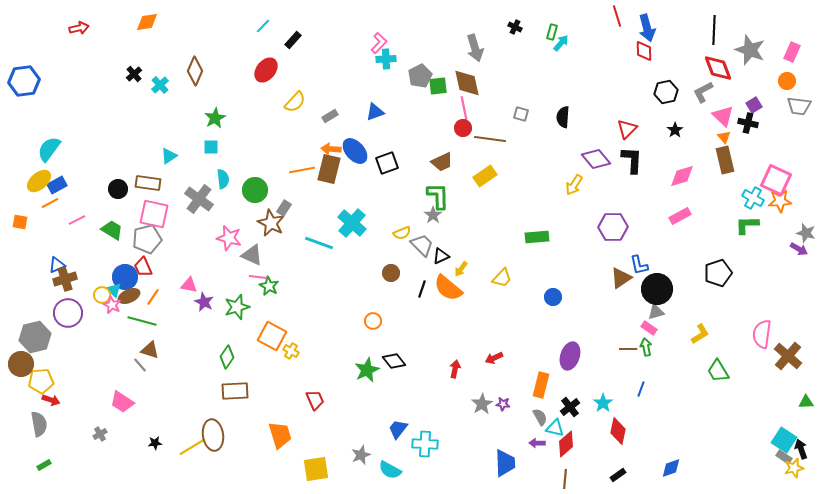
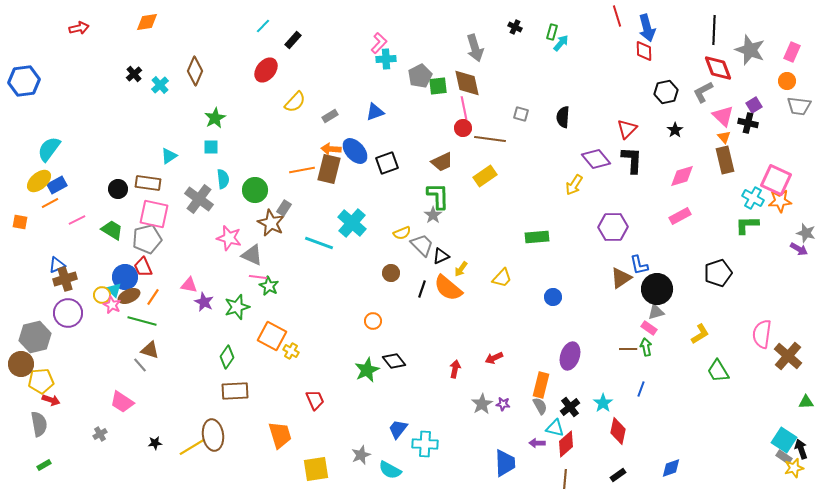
gray semicircle at (540, 417): moved 11 px up
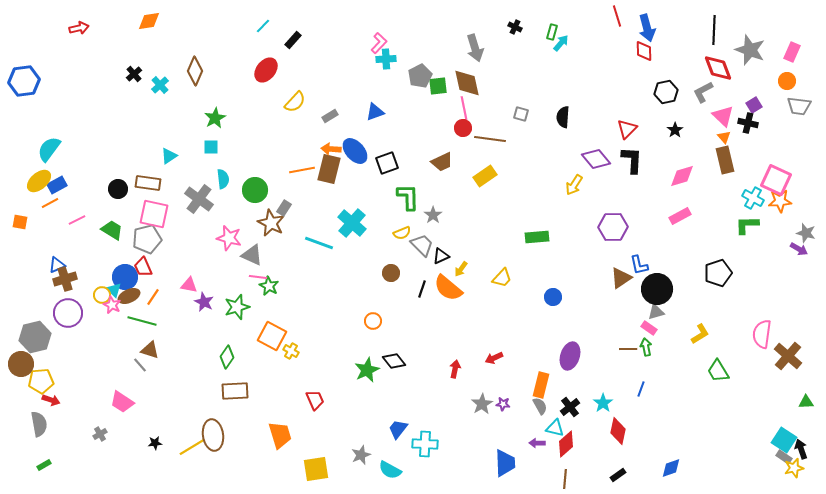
orange diamond at (147, 22): moved 2 px right, 1 px up
green L-shape at (438, 196): moved 30 px left, 1 px down
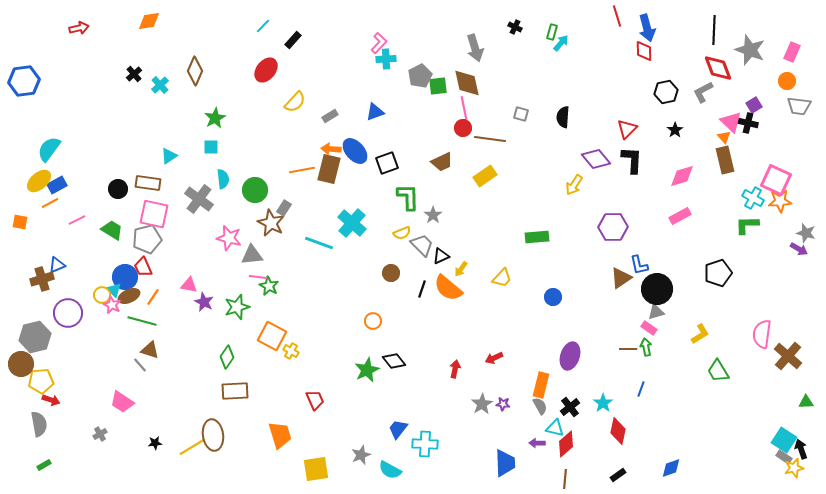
pink triangle at (723, 116): moved 8 px right, 6 px down
gray triangle at (252, 255): rotated 30 degrees counterclockwise
brown cross at (65, 279): moved 23 px left
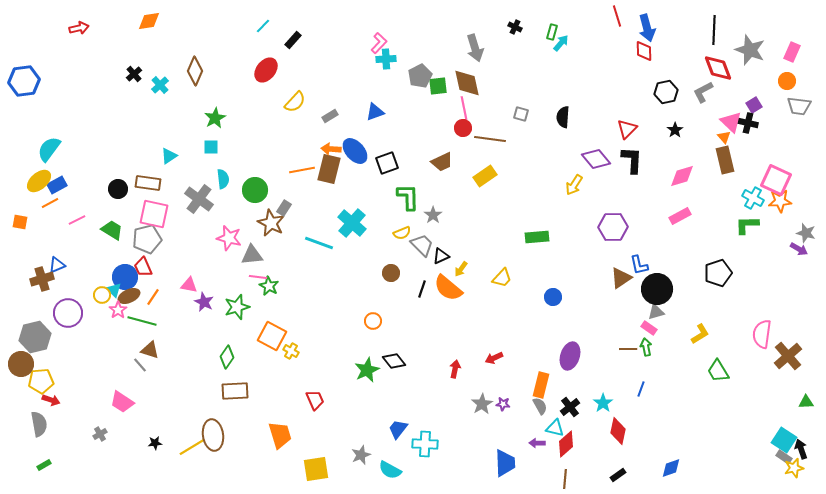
pink star at (112, 305): moved 6 px right, 5 px down; rotated 12 degrees clockwise
brown cross at (788, 356): rotated 8 degrees clockwise
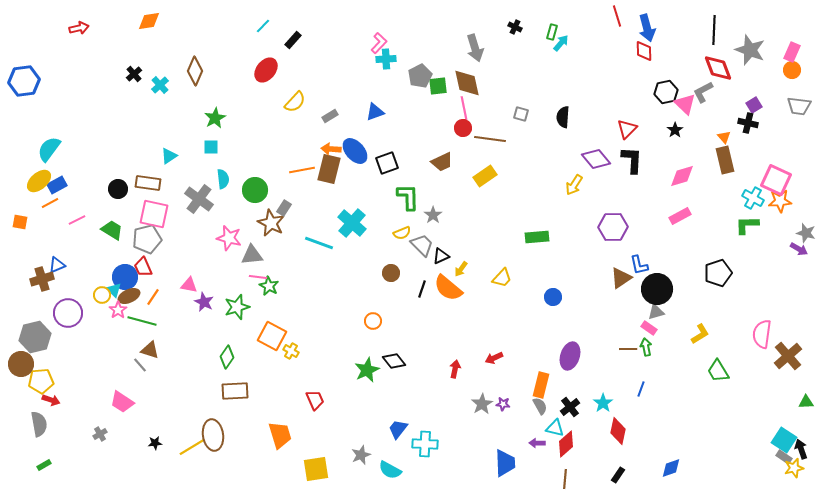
orange circle at (787, 81): moved 5 px right, 11 px up
pink triangle at (731, 122): moved 46 px left, 18 px up
black rectangle at (618, 475): rotated 21 degrees counterclockwise
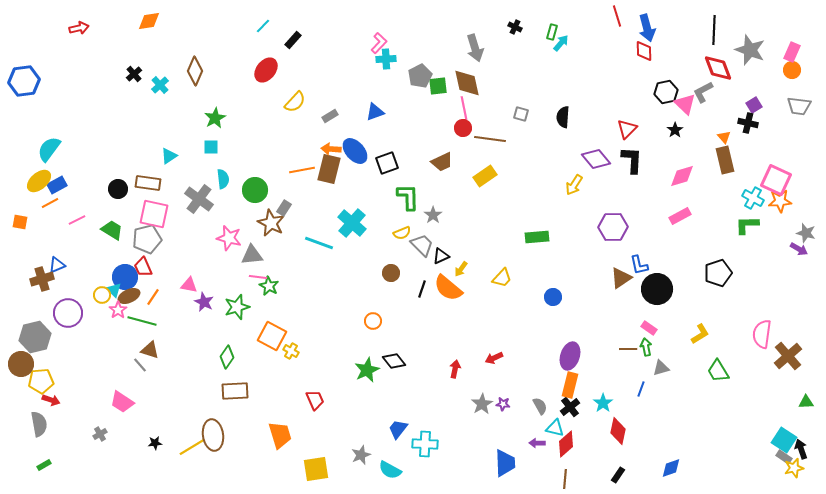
gray triangle at (656, 312): moved 5 px right, 56 px down
orange rectangle at (541, 385): moved 29 px right
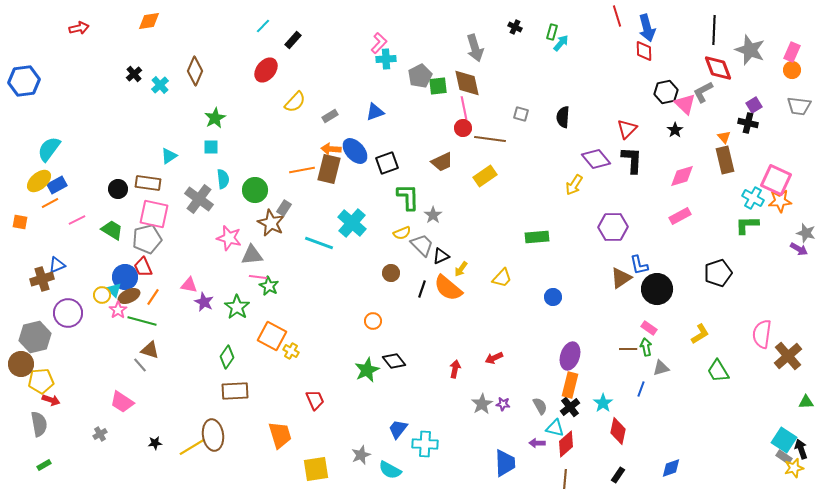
green star at (237, 307): rotated 20 degrees counterclockwise
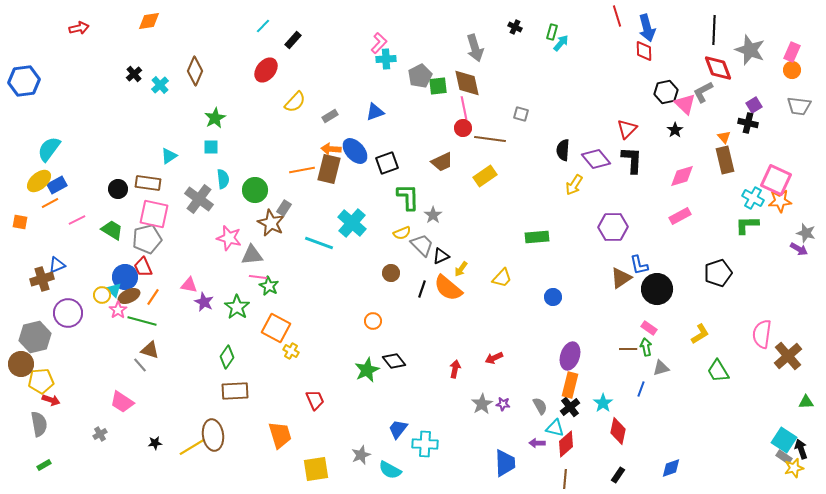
black semicircle at (563, 117): moved 33 px down
orange square at (272, 336): moved 4 px right, 8 px up
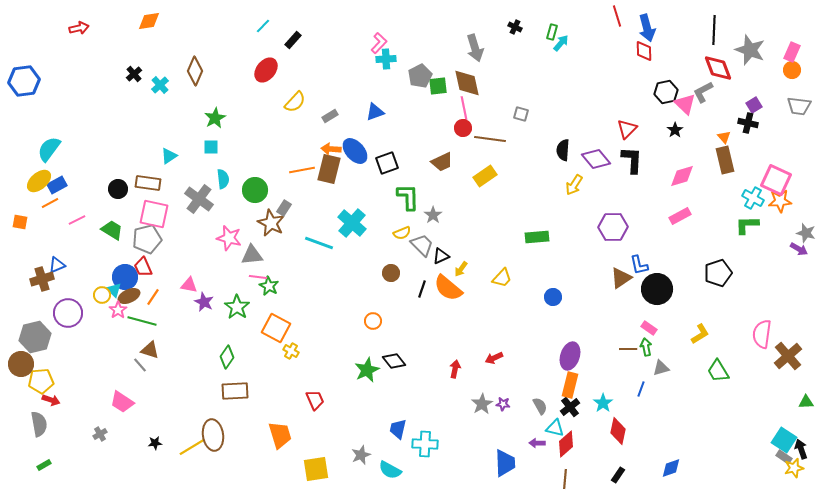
blue trapezoid at (398, 429): rotated 25 degrees counterclockwise
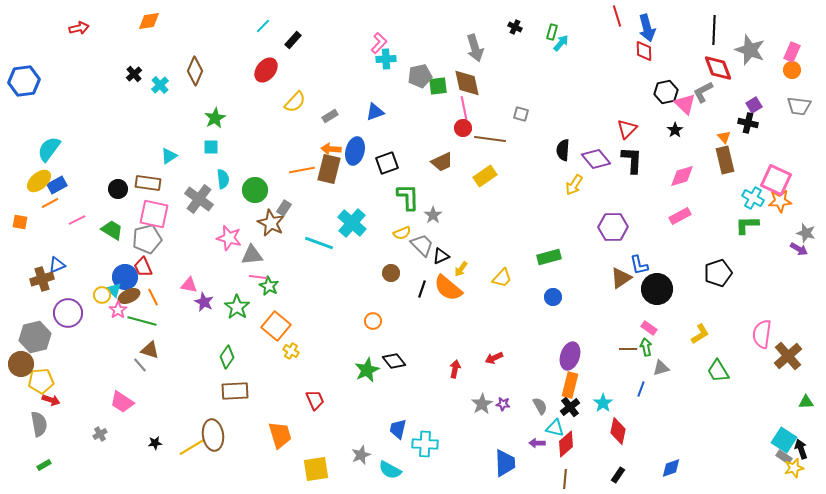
gray pentagon at (420, 76): rotated 15 degrees clockwise
blue ellipse at (355, 151): rotated 56 degrees clockwise
green rectangle at (537, 237): moved 12 px right, 20 px down; rotated 10 degrees counterclockwise
orange line at (153, 297): rotated 60 degrees counterclockwise
orange square at (276, 328): moved 2 px up; rotated 12 degrees clockwise
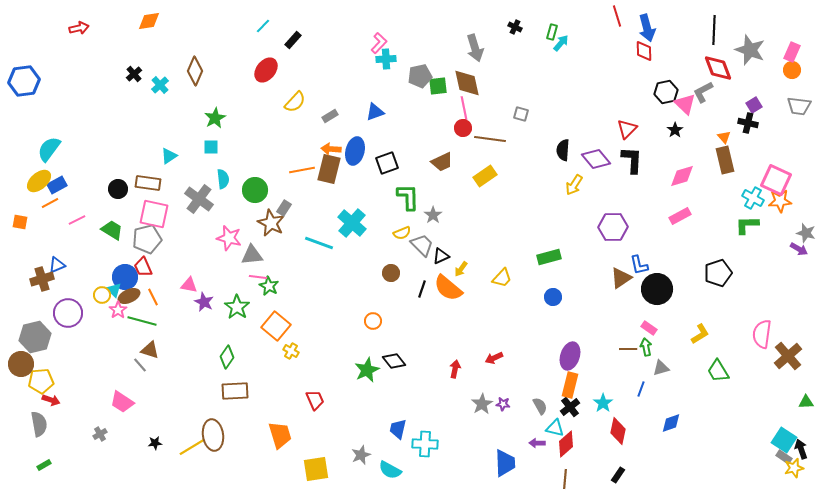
blue diamond at (671, 468): moved 45 px up
